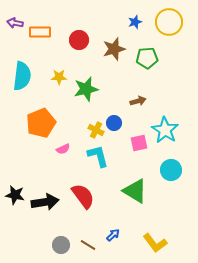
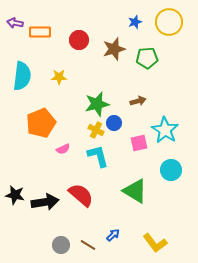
green star: moved 11 px right, 15 px down
red semicircle: moved 2 px left, 1 px up; rotated 12 degrees counterclockwise
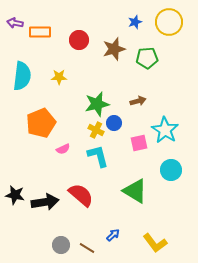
brown line: moved 1 px left, 3 px down
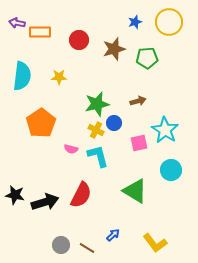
purple arrow: moved 2 px right
orange pentagon: rotated 12 degrees counterclockwise
pink semicircle: moved 8 px right; rotated 40 degrees clockwise
red semicircle: rotated 76 degrees clockwise
black arrow: rotated 8 degrees counterclockwise
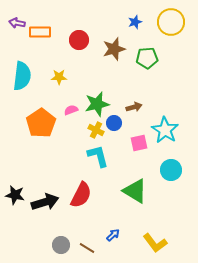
yellow circle: moved 2 px right
brown arrow: moved 4 px left, 6 px down
pink semicircle: moved 39 px up; rotated 144 degrees clockwise
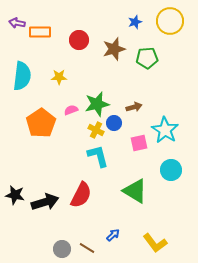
yellow circle: moved 1 px left, 1 px up
gray circle: moved 1 px right, 4 px down
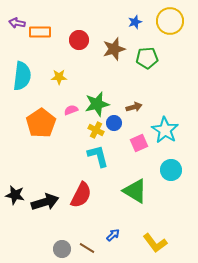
pink square: rotated 12 degrees counterclockwise
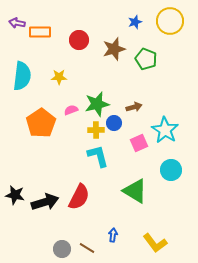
green pentagon: moved 1 px left, 1 px down; rotated 25 degrees clockwise
yellow cross: rotated 28 degrees counterclockwise
red semicircle: moved 2 px left, 2 px down
blue arrow: rotated 40 degrees counterclockwise
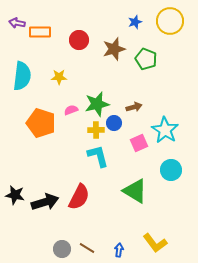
orange pentagon: rotated 20 degrees counterclockwise
blue arrow: moved 6 px right, 15 px down
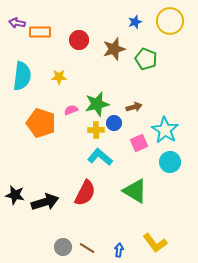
cyan L-shape: moved 2 px right, 1 px down; rotated 35 degrees counterclockwise
cyan circle: moved 1 px left, 8 px up
red semicircle: moved 6 px right, 4 px up
gray circle: moved 1 px right, 2 px up
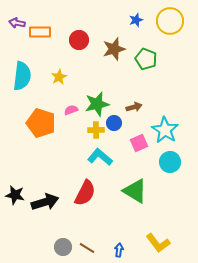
blue star: moved 1 px right, 2 px up
yellow star: rotated 28 degrees counterclockwise
yellow L-shape: moved 3 px right
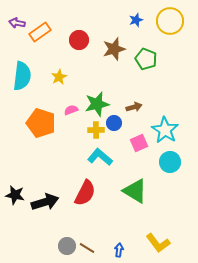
orange rectangle: rotated 35 degrees counterclockwise
gray circle: moved 4 px right, 1 px up
